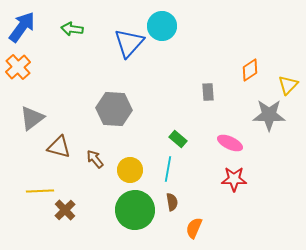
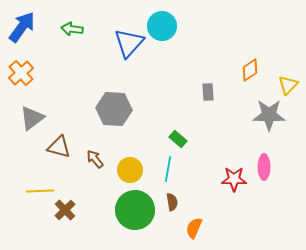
orange cross: moved 3 px right, 6 px down
pink ellipse: moved 34 px right, 24 px down; rotated 65 degrees clockwise
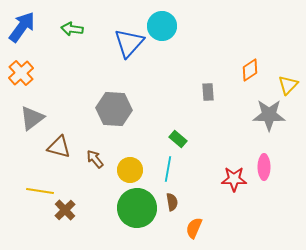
yellow line: rotated 12 degrees clockwise
green circle: moved 2 px right, 2 px up
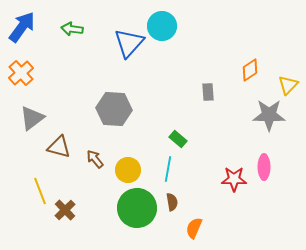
yellow circle: moved 2 px left
yellow line: rotated 60 degrees clockwise
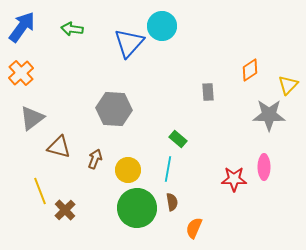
brown arrow: rotated 60 degrees clockwise
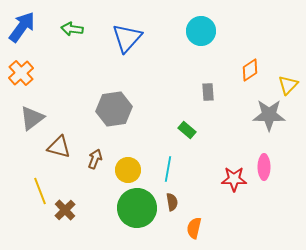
cyan circle: moved 39 px right, 5 px down
blue triangle: moved 2 px left, 5 px up
gray hexagon: rotated 12 degrees counterclockwise
green rectangle: moved 9 px right, 9 px up
orange semicircle: rotated 10 degrees counterclockwise
